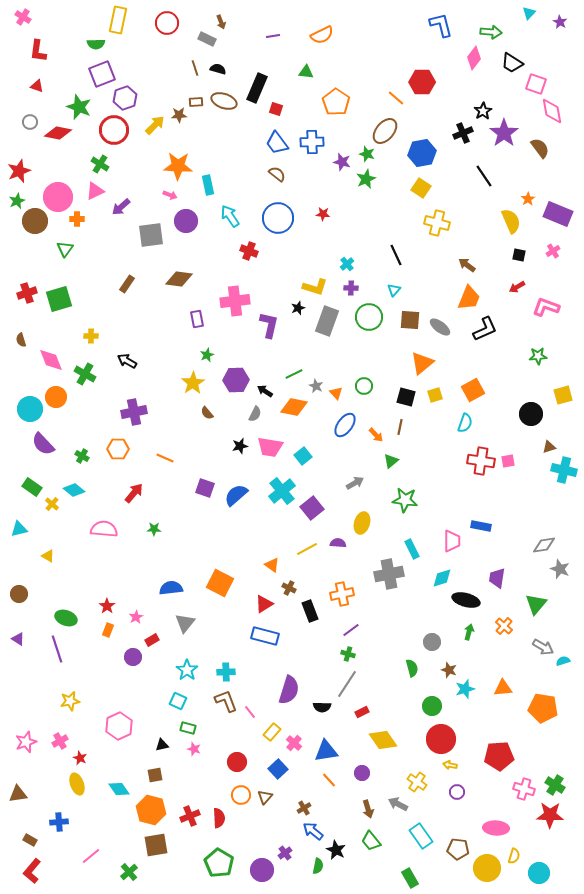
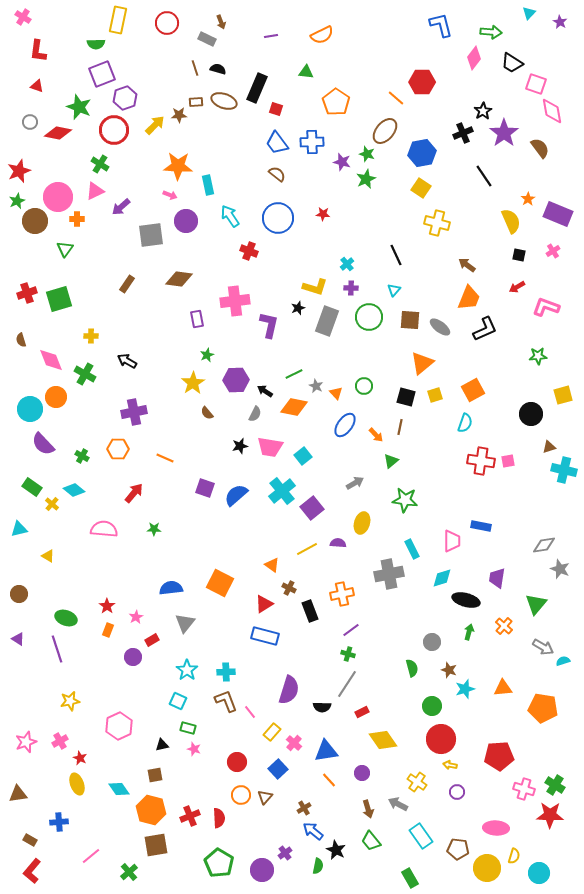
purple line at (273, 36): moved 2 px left
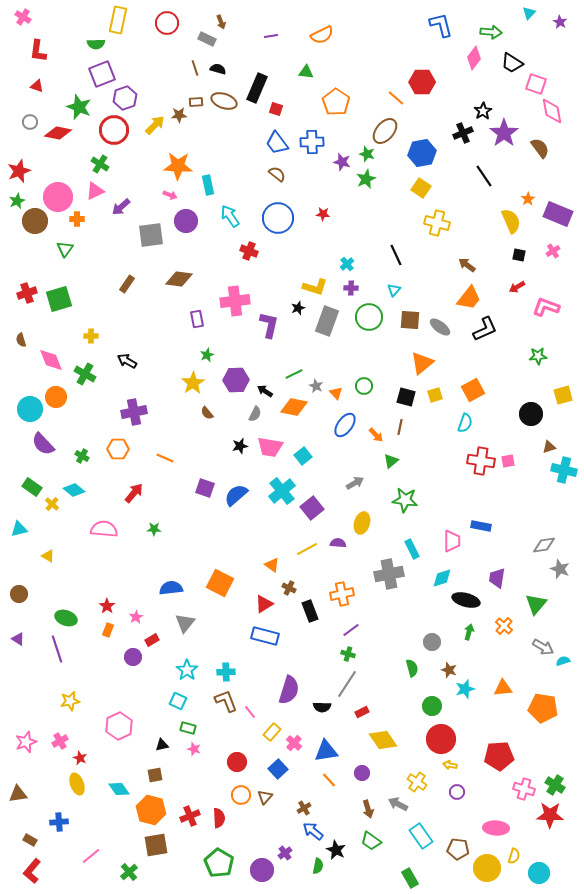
orange trapezoid at (469, 298): rotated 16 degrees clockwise
green trapezoid at (371, 841): rotated 15 degrees counterclockwise
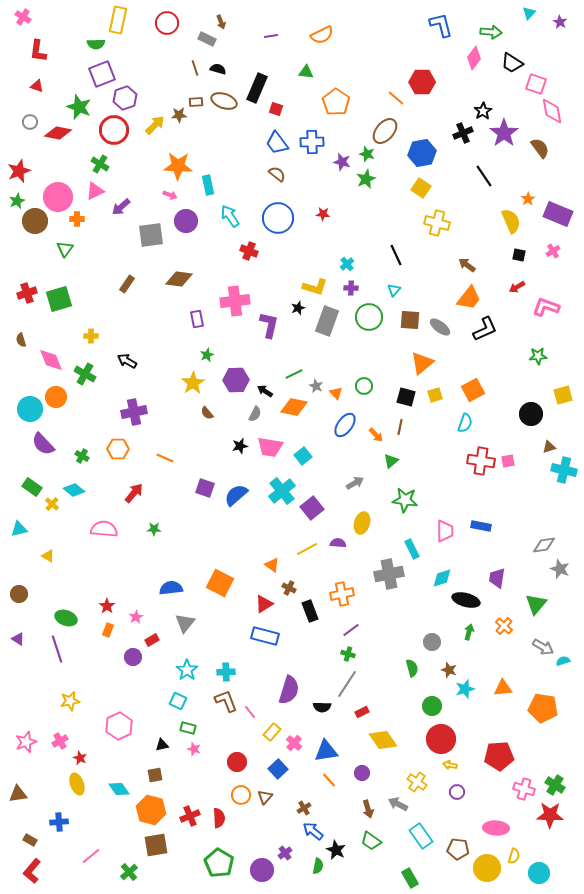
pink trapezoid at (452, 541): moved 7 px left, 10 px up
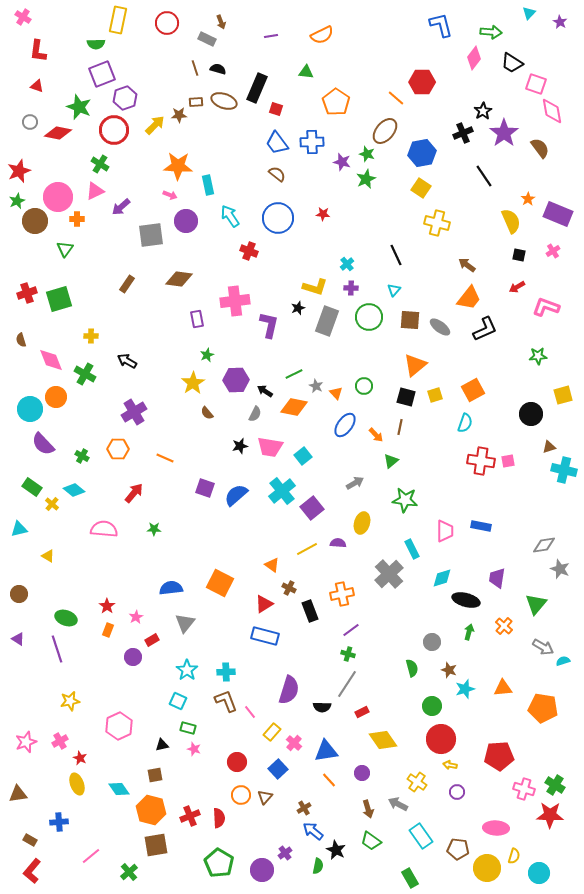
orange triangle at (422, 363): moved 7 px left, 2 px down
purple cross at (134, 412): rotated 20 degrees counterclockwise
gray cross at (389, 574): rotated 32 degrees counterclockwise
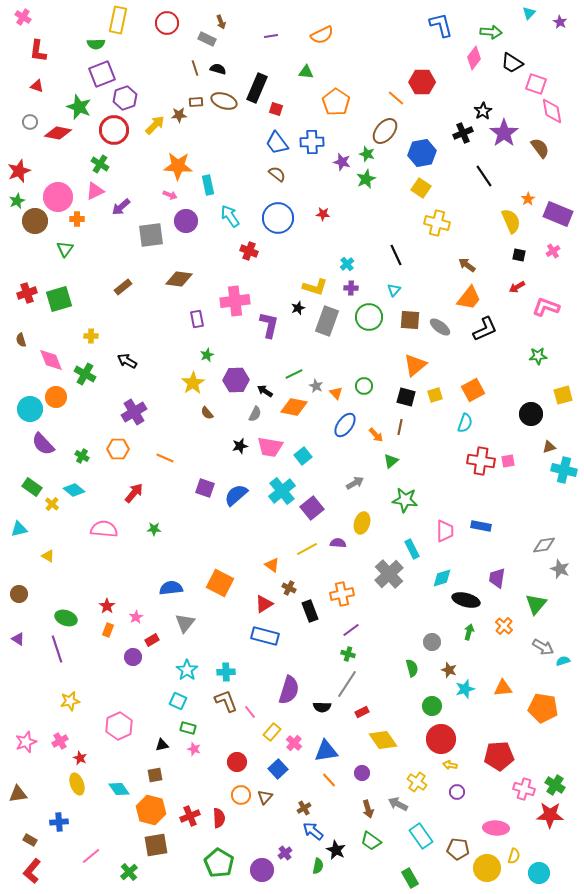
brown rectangle at (127, 284): moved 4 px left, 3 px down; rotated 18 degrees clockwise
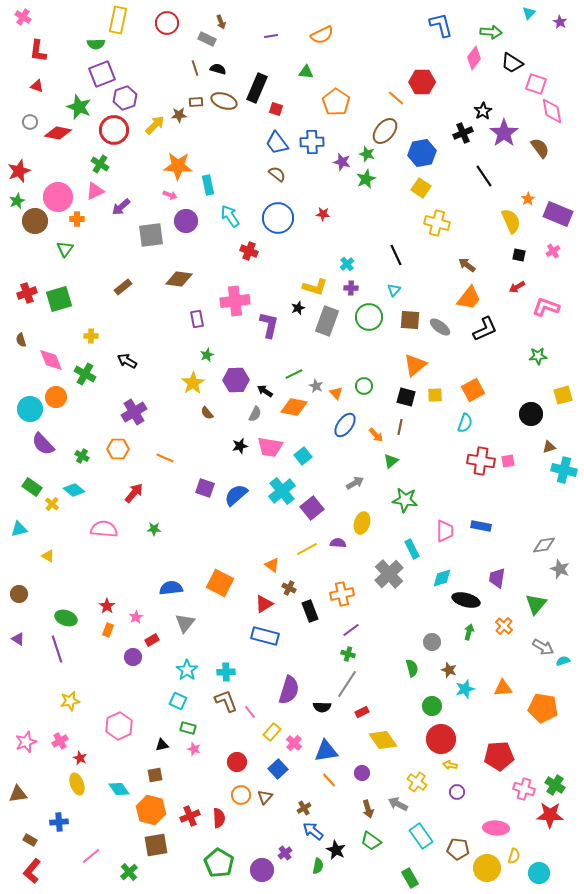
yellow square at (435, 395): rotated 14 degrees clockwise
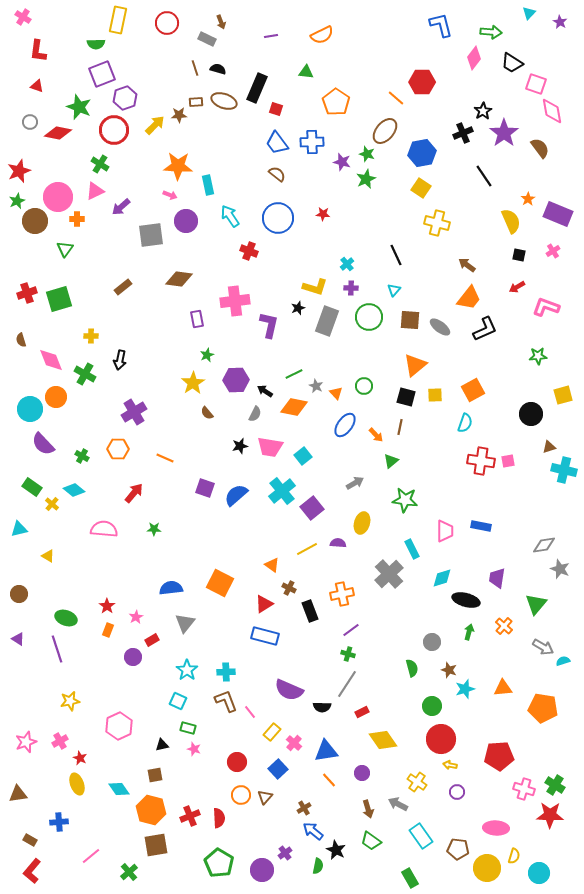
black arrow at (127, 361): moved 7 px left, 1 px up; rotated 108 degrees counterclockwise
purple semicircle at (289, 690): rotated 96 degrees clockwise
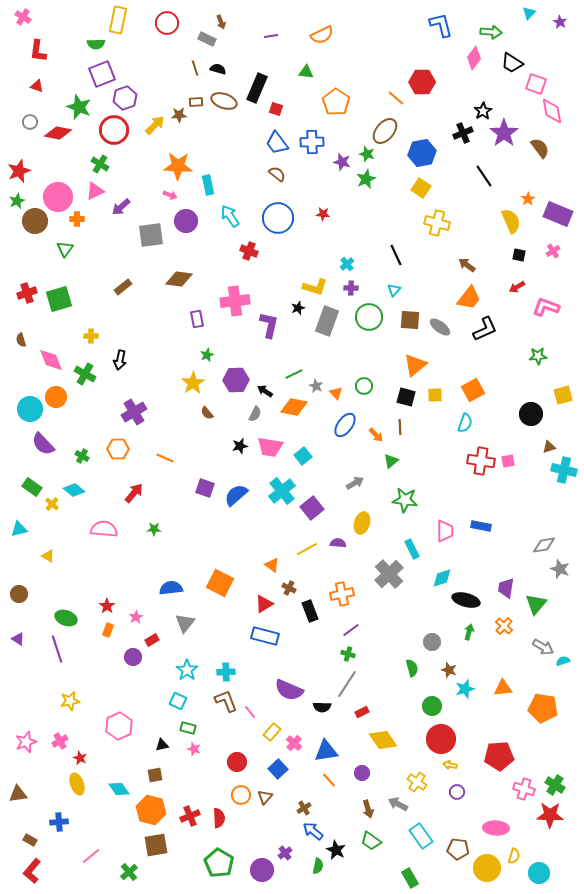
brown line at (400, 427): rotated 14 degrees counterclockwise
purple trapezoid at (497, 578): moved 9 px right, 10 px down
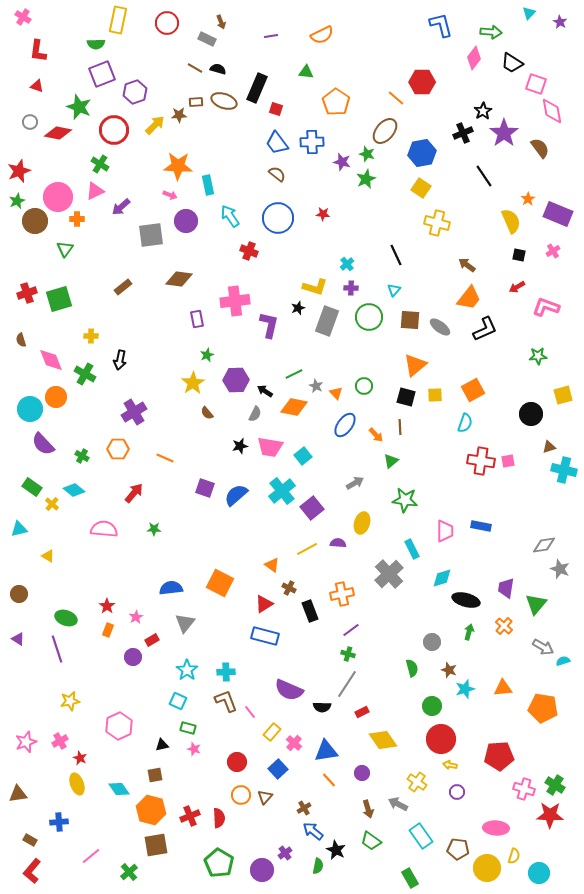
brown line at (195, 68): rotated 42 degrees counterclockwise
purple hexagon at (125, 98): moved 10 px right, 6 px up
